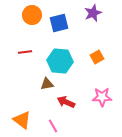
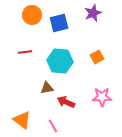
brown triangle: moved 4 px down
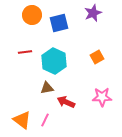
cyan hexagon: moved 6 px left; rotated 20 degrees clockwise
pink line: moved 8 px left, 6 px up; rotated 56 degrees clockwise
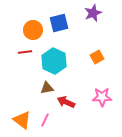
orange circle: moved 1 px right, 15 px down
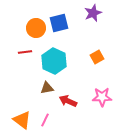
orange circle: moved 3 px right, 2 px up
red arrow: moved 2 px right, 1 px up
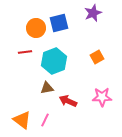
cyan hexagon: rotated 15 degrees clockwise
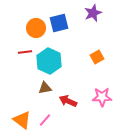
cyan hexagon: moved 5 px left; rotated 15 degrees counterclockwise
brown triangle: moved 2 px left
pink line: rotated 16 degrees clockwise
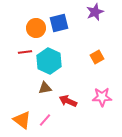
purple star: moved 2 px right, 1 px up
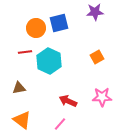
purple star: rotated 18 degrees clockwise
brown triangle: moved 26 px left
pink line: moved 15 px right, 4 px down
